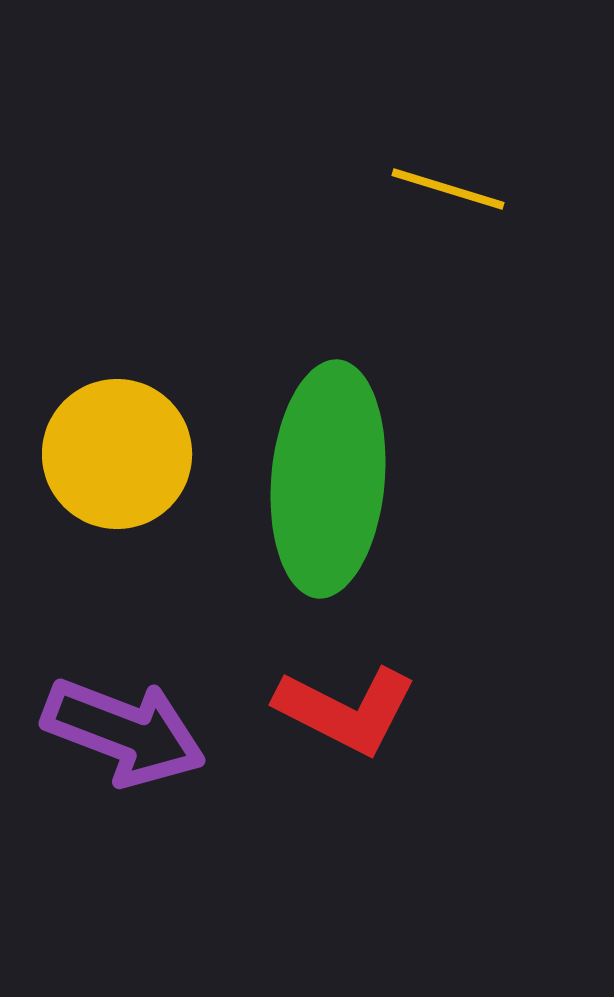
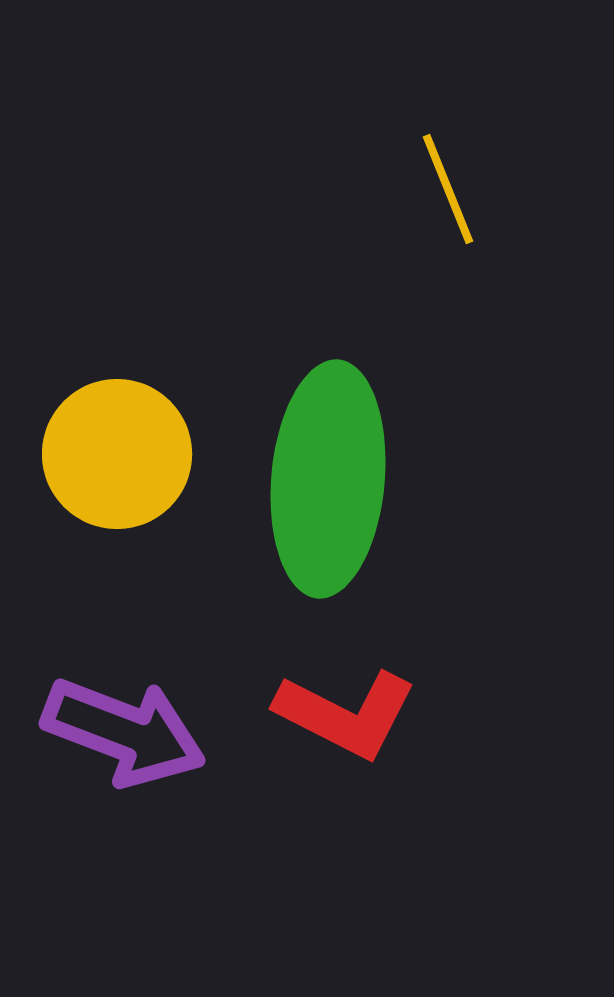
yellow line: rotated 51 degrees clockwise
red L-shape: moved 4 px down
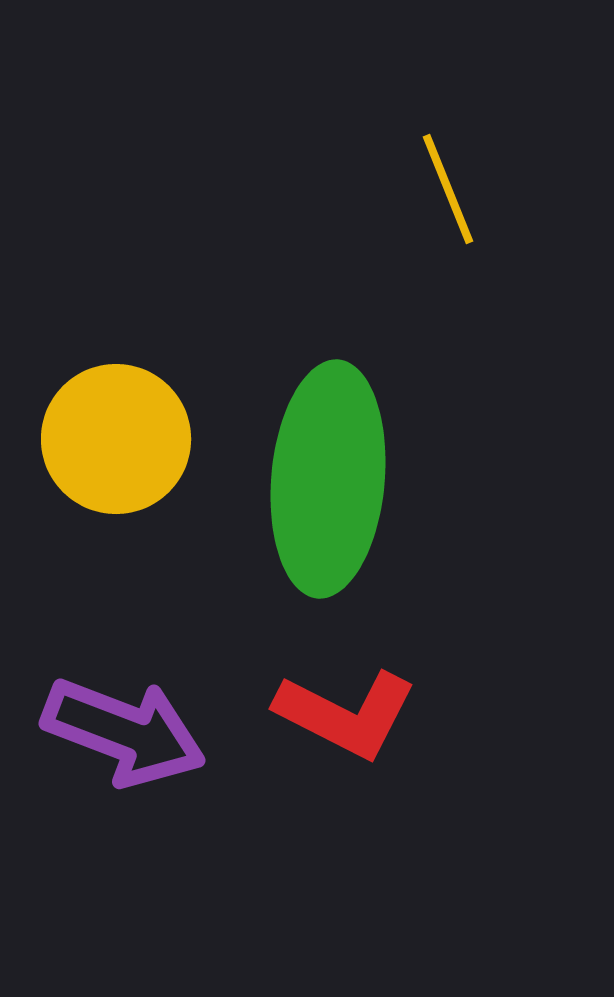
yellow circle: moved 1 px left, 15 px up
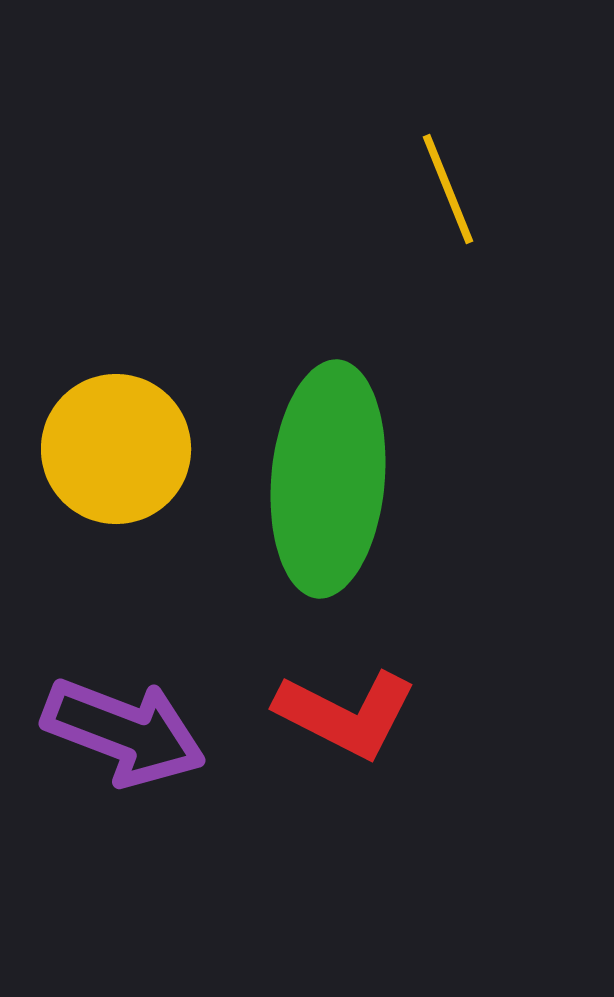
yellow circle: moved 10 px down
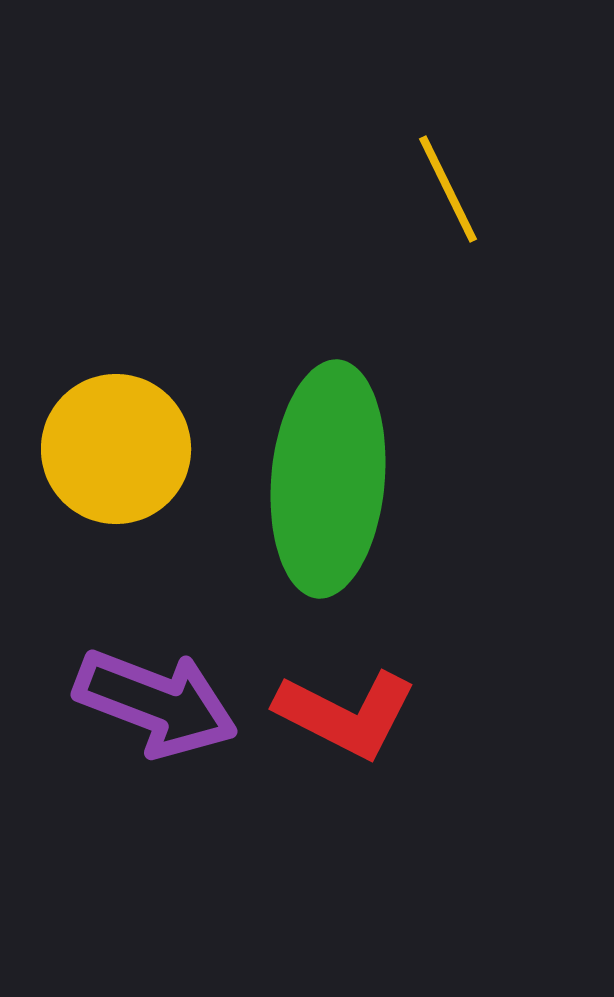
yellow line: rotated 4 degrees counterclockwise
purple arrow: moved 32 px right, 29 px up
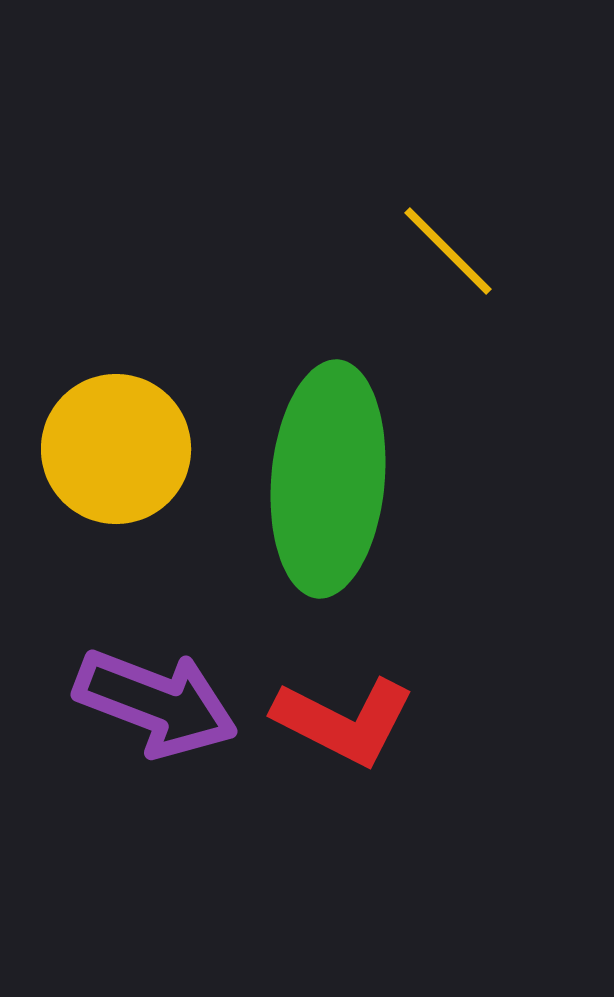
yellow line: moved 62 px down; rotated 19 degrees counterclockwise
red L-shape: moved 2 px left, 7 px down
